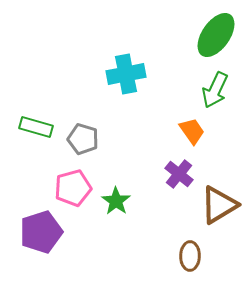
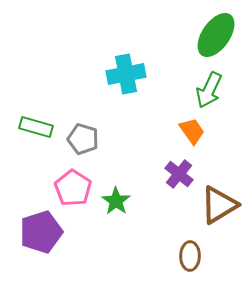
green arrow: moved 6 px left
pink pentagon: rotated 24 degrees counterclockwise
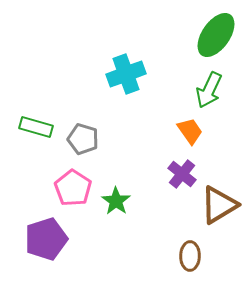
cyan cross: rotated 9 degrees counterclockwise
orange trapezoid: moved 2 px left
purple cross: moved 3 px right
purple pentagon: moved 5 px right, 7 px down
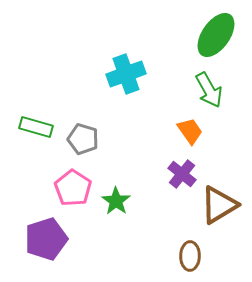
green arrow: rotated 54 degrees counterclockwise
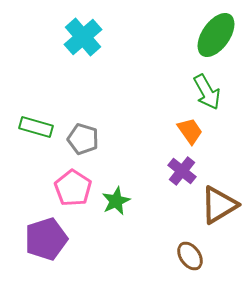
cyan cross: moved 43 px left, 37 px up; rotated 21 degrees counterclockwise
green arrow: moved 2 px left, 2 px down
purple cross: moved 3 px up
green star: rotated 12 degrees clockwise
brown ellipse: rotated 36 degrees counterclockwise
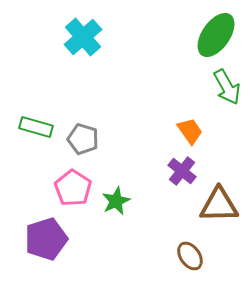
green arrow: moved 20 px right, 5 px up
brown triangle: rotated 30 degrees clockwise
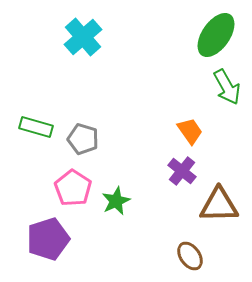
purple pentagon: moved 2 px right
